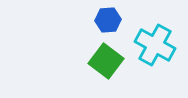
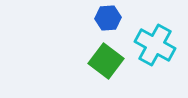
blue hexagon: moved 2 px up
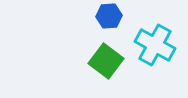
blue hexagon: moved 1 px right, 2 px up
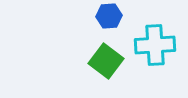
cyan cross: rotated 33 degrees counterclockwise
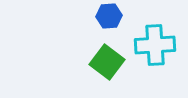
green square: moved 1 px right, 1 px down
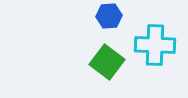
cyan cross: rotated 6 degrees clockwise
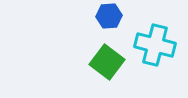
cyan cross: rotated 12 degrees clockwise
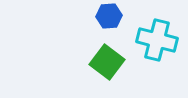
cyan cross: moved 2 px right, 5 px up
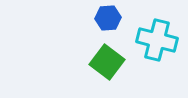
blue hexagon: moved 1 px left, 2 px down
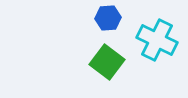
cyan cross: rotated 12 degrees clockwise
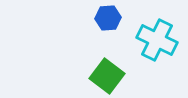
green square: moved 14 px down
